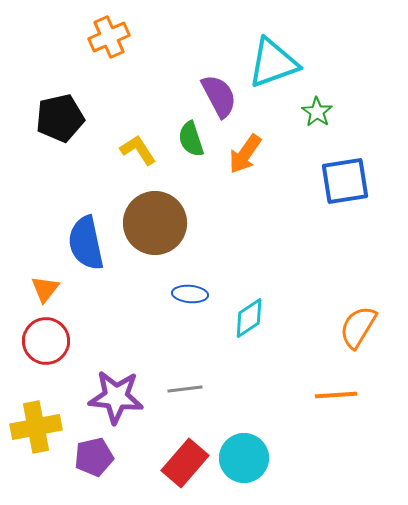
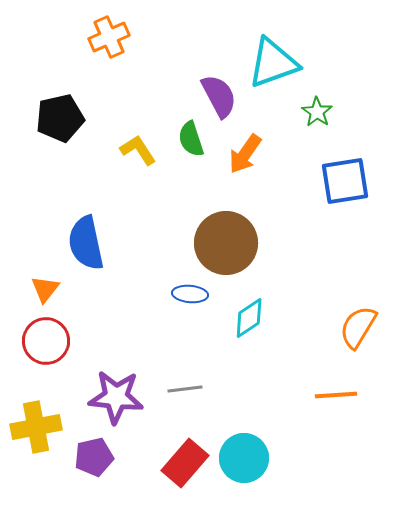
brown circle: moved 71 px right, 20 px down
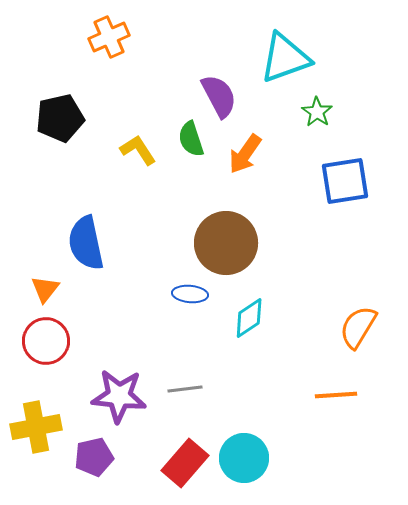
cyan triangle: moved 12 px right, 5 px up
purple star: moved 3 px right, 1 px up
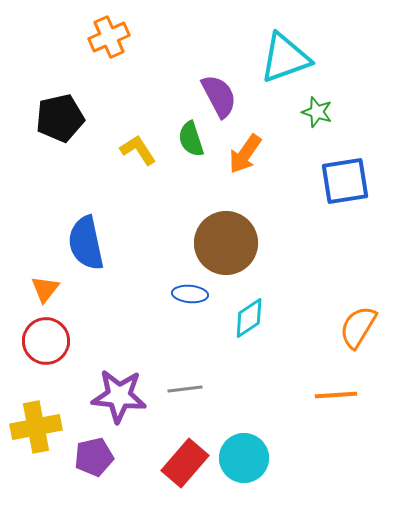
green star: rotated 16 degrees counterclockwise
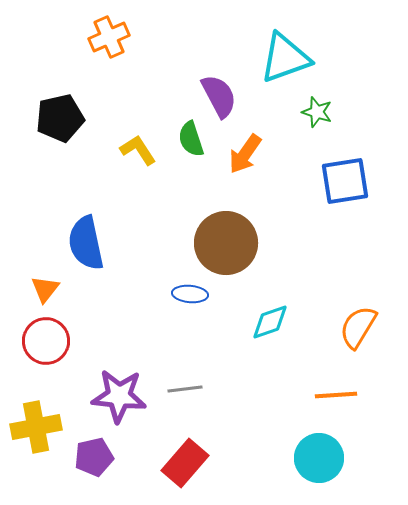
cyan diamond: moved 21 px right, 4 px down; rotated 15 degrees clockwise
cyan circle: moved 75 px right
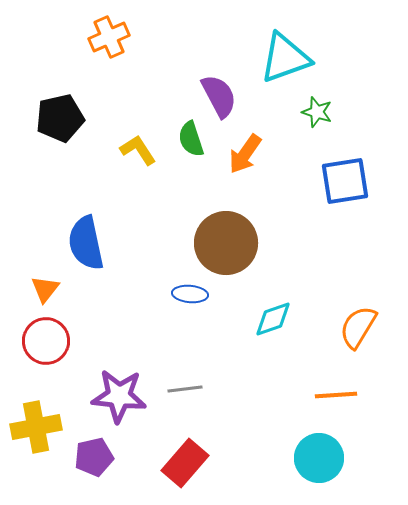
cyan diamond: moved 3 px right, 3 px up
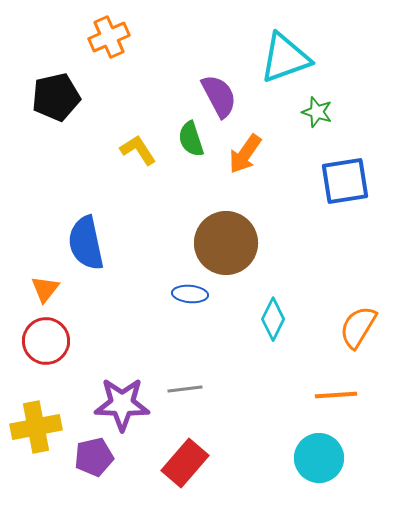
black pentagon: moved 4 px left, 21 px up
cyan diamond: rotated 45 degrees counterclockwise
purple star: moved 3 px right, 8 px down; rotated 4 degrees counterclockwise
